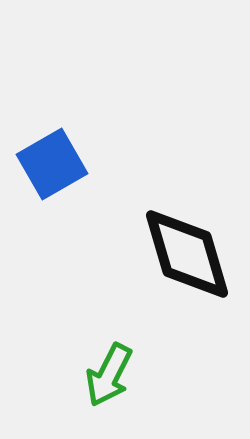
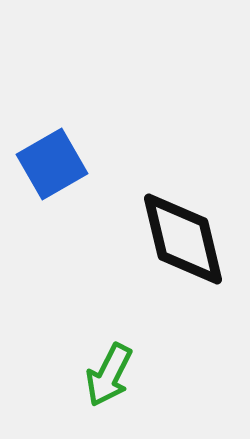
black diamond: moved 4 px left, 15 px up; rotated 3 degrees clockwise
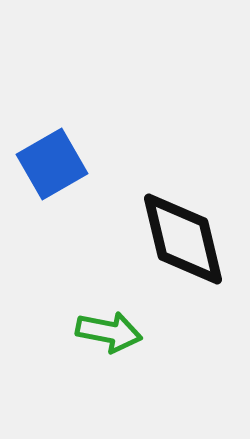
green arrow: moved 43 px up; rotated 106 degrees counterclockwise
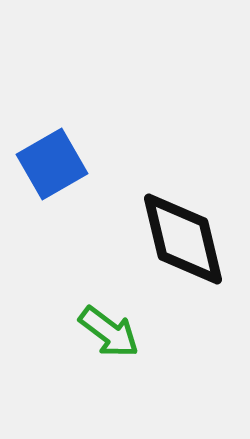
green arrow: rotated 26 degrees clockwise
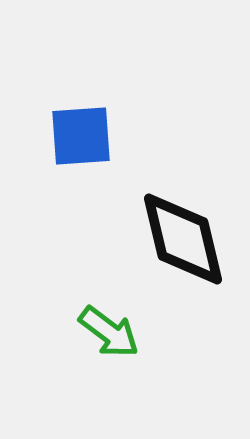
blue square: moved 29 px right, 28 px up; rotated 26 degrees clockwise
